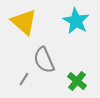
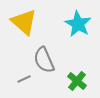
cyan star: moved 2 px right, 3 px down
gray line: rotated 32 degrees clockwise
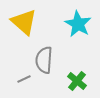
gray semicircle: rotated 28 degrees clockwise
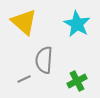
cyan star: moved 1 px left
green cross: rotated 24 degrees clockwise
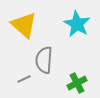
yellow triangle: moved 3 px down
green cross: moved 2 px down
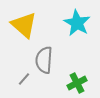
cyan star: moved 1 px up
gray line: rotated 24 degrees counterclockwise
